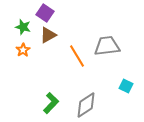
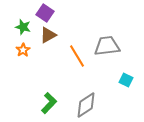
cyan square: moved 6 px up
green L-shape: moved 2 px left
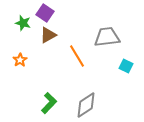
green star: moved 4 px up
gray trapezoid: moved 9 px up
orange star: moved 3 px left, 10 px down
cyan square: moved 14 px up
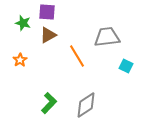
purple square: moved 2 px right, 1 px up; rotated 30 degrees counterclockwise
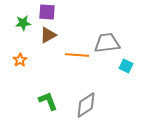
green star: rotated 21 degrees counterclockwise
gray trapezoid: moved 6 px down
orange line: moved 1 px up; rotated 55 degrees counterclockwise
green L-shape: moved 1 px left, 2 px up; rotated 65 degrees counterclockwise
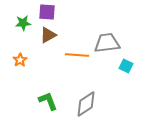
gray diamond: moved 1 px up
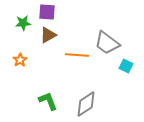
gray trapezoid: rotated 136 degrees counterclockwise
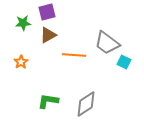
purple square: rotated 18 degrees counterclockwise
orange line: moved 3 px left
orange star: moved 1 px right, 2 px down
cyan square: moved 2 px left, 4 px up
green L-shape: rotated 60 degrees counterclockwise
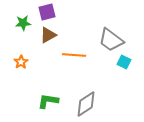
gray trapezoid: moved 4 px right, 3 px up
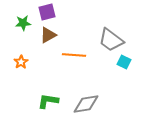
gray diamond: rotated 24 degrees clockwise
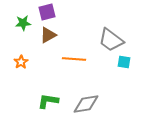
orange line: moved 4 px down
cyan square: rotated 16 degrees counterclockwise
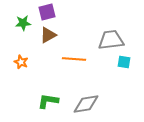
gray trapezoid: rotated 136 degrees clockwise
orange star: rotated 16 degrees counterclockwise
